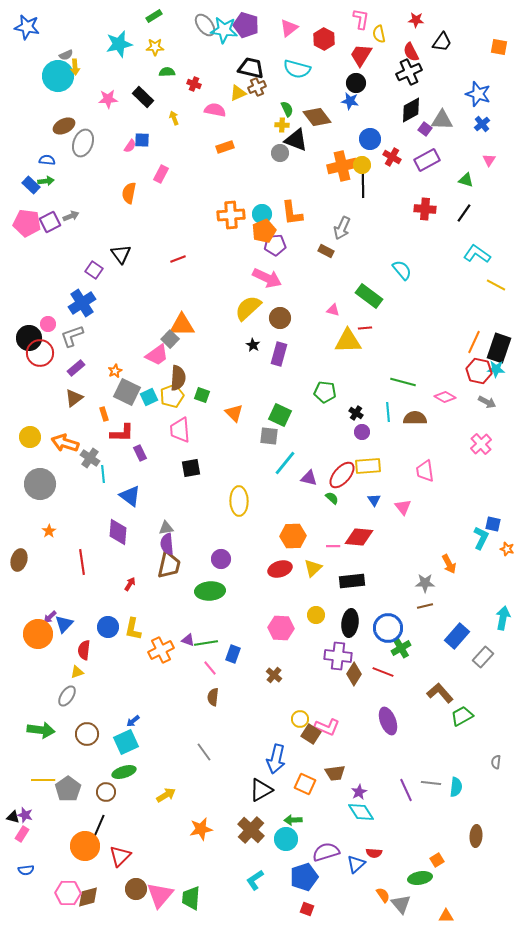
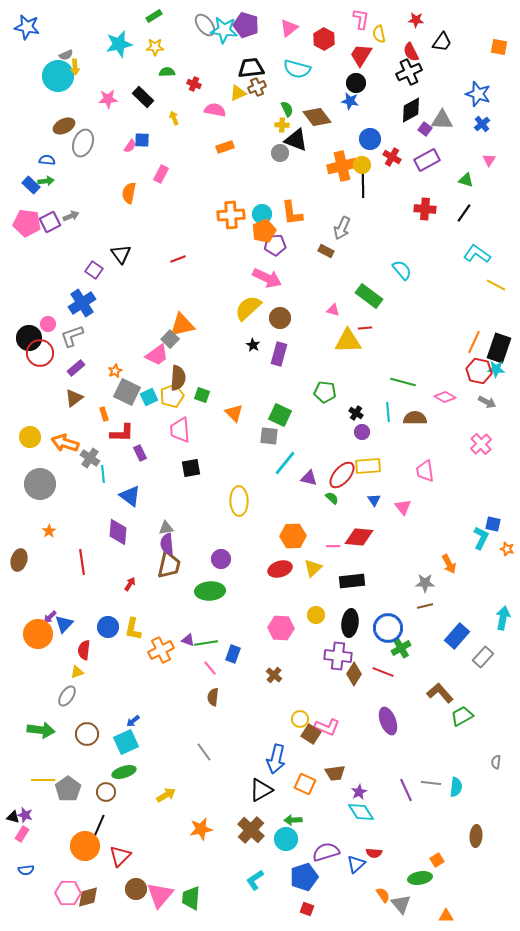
black trapezoid at (251, 68): rotated 20 degrees counterclockwise
orange triangle at (182, 325): rotated 12 degrees counterclockwise
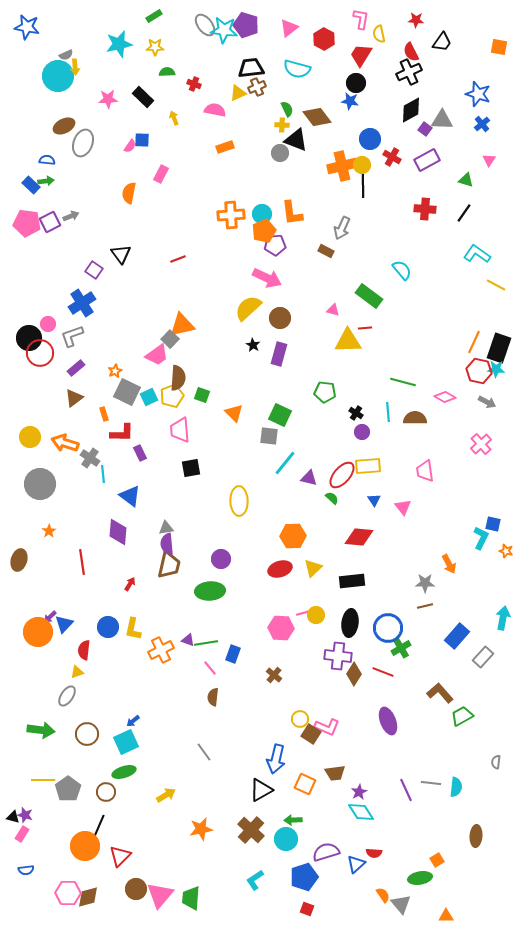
pink line at (333, 546): moved 30 px left, 67 px down; rotated 16 degrees counterclockwise
orange star at (507, 549): moved 1 px left, 2 px down
orange circle at (38, 634): moved 2 px up
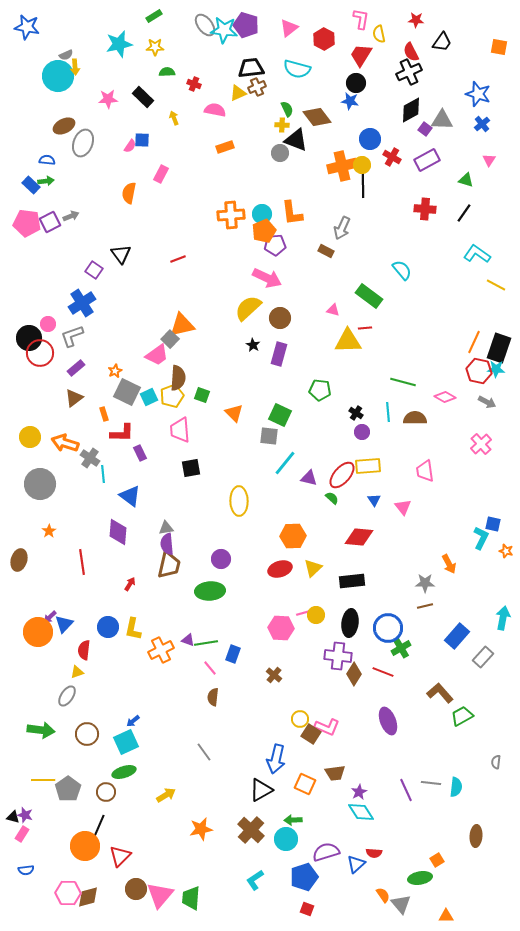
green pentagon at (325, 392): moved 5 px left, 2 px up
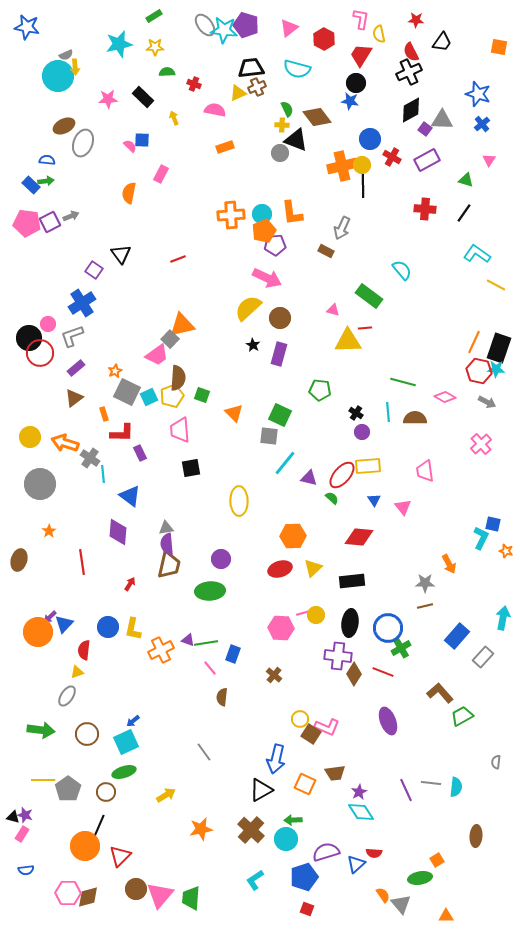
pink semicircle at (130, 146): rotated 80 degrees counterclockwise
brown semicircle at (213, 697): moved 9 px right
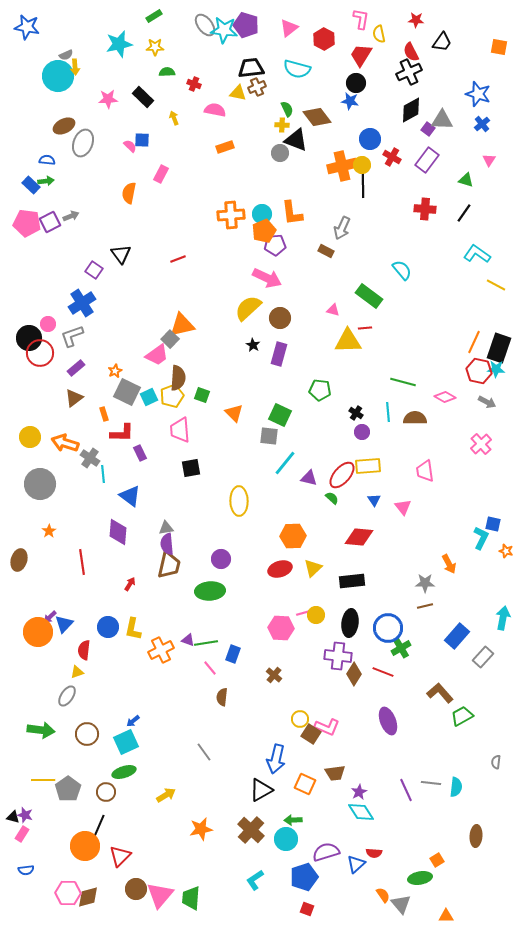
yellow triangle at (238, 93): rotated 36 degrees clockwise
purple square at (425, 129): moved 3 px right
purple rectangle at (427, 160): rotated 25 degrees counterclockwise
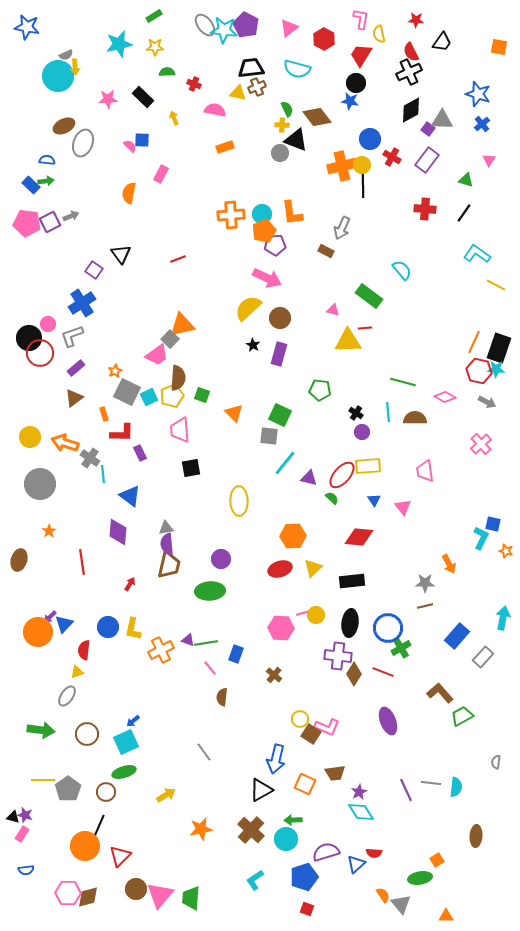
purple pentagon at (246, 25): rotated 10 degrees clockwise
blue rectangle at (233, 654): moved 3 px right
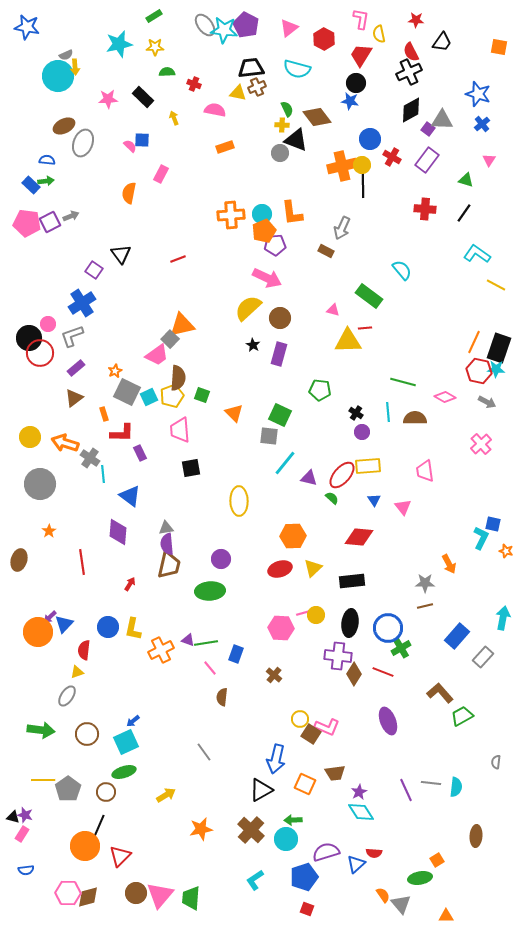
brown circle at (136, 889): moved 4 px down
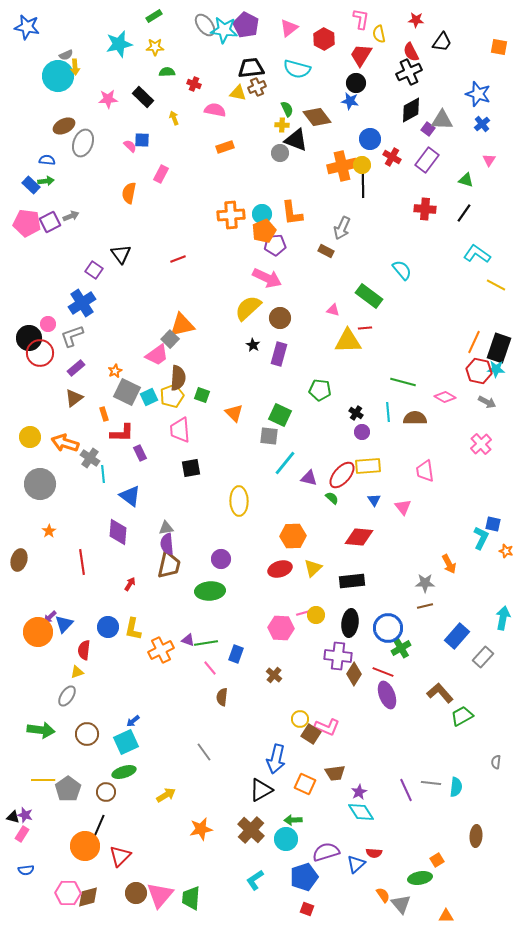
purple ellipse at (388, 721): moved 1 px left, 26 px up
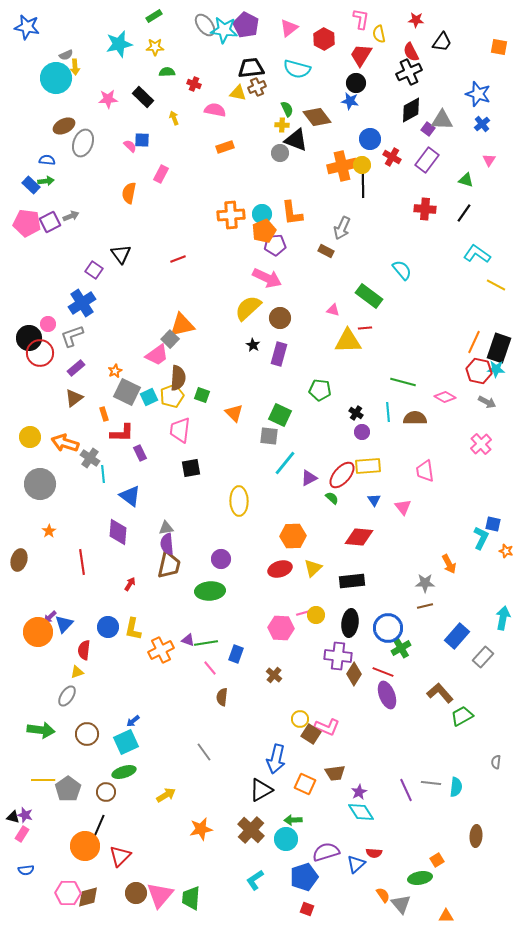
cyan circle at (58, 76): moved 2 px left, 2 px down
pink trapezoid at (180, 430): rotated 12 degrees clockwise
purple triangle at (309, 478): rotated 42 degrees counterclockwise
